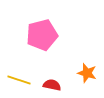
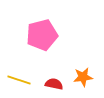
orange star: moved 4 px left, 4 px down; rotated 24 degrees counterclockwise
red semicircle: moved 2 px right, 1 px up
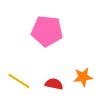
pink pentagon: moved 5 px right, 4 px up; rotated 20 degrees clockwise
yellow line: moved 1 px down; rotated 15 degrees clockwise
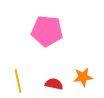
yellow line: moved 1 px left; rotated 45 degrees clockwise
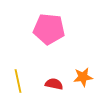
pink pentagon: moved 2 px right, 2 px up
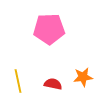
pink pentagon: rotated 8 degrees counterclockwise
red semicircle: moved 1 px left
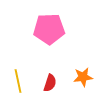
red semicircle: moved 3 px left, 1 px up; rotated 96 degrees clockwise
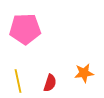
pink pentagon: moved 24 px left
orange star: moved 1 px right, 4 px up
